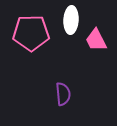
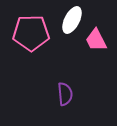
white ellipse: moved 1 px right; rotated 24 degrees clockwise
purple semicircle: moved 2 px right
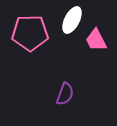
pink pentagon: moved 1 px left
purple semicircle: rotated 25 degrees clockwise
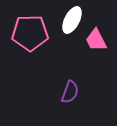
purple semicircle: moved 5 px right, 2 px up
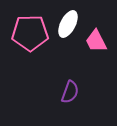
white ellipse: moved 4 px left, 4 px down
pink trapezoid: moved 1 px down
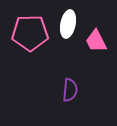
white ellipse: rotated 16 degrees counterclockwise
purple semicircle: moved 2 px up; rotated 15 degrees counterclockwise
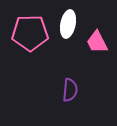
pink trapezoid: moved 1 px right, 1 px down
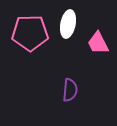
pink trapezoid: moved 1 px right, 1 px down
